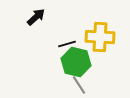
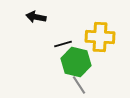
black arrow: rotated 126 degrees counterclockwise
black line: moved 4 px left
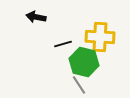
green hexagon: moved 8 px right
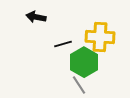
green hexagon: rotated 16 degrees clockwise
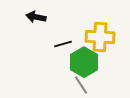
gray line: moved 2 px right
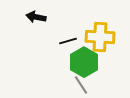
black line: moved 5 px right, 3 px up
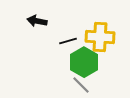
black arrow: moved 1 px right, 4 px down
gray line: rotated 12 degrees counterclockwise
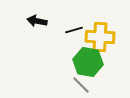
black line: moved 6 px right, 11 px up
green hexagon: moved 4 px right; rotated 20 degrees counterclockwise
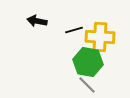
gray line: moved 6 px right
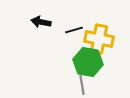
black arrow: moved 4 px right, 1 px down
yellow cross: moved 1 px left, 2 px down; rotated 8 degrees clockwise
gray line: moved 5 px left; rotated 36 degrees clockwise
